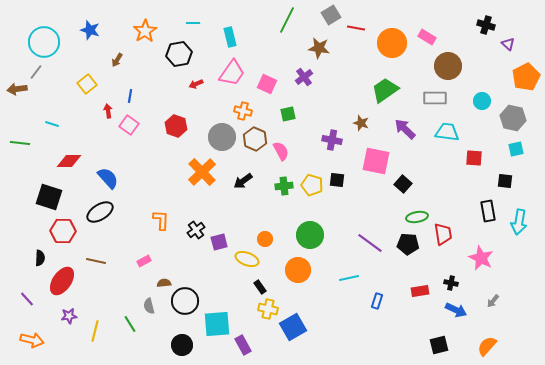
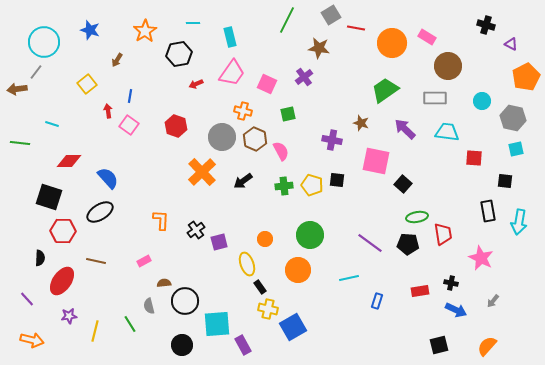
purple triangle at (508, 44): moved 3 px right; rotated 16 degrees counterclockwise
yellow ellipse at (247, 259): moved 5 px down; rotated 50 degrees clockwise
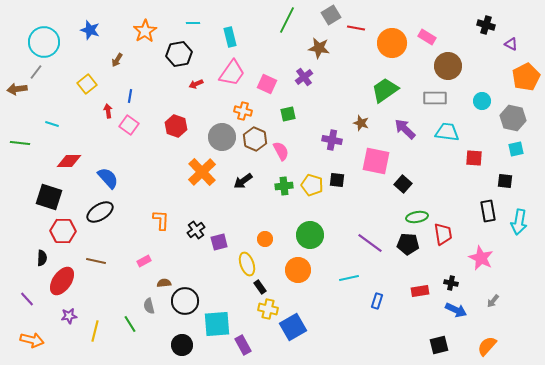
black semicircle at (40, 258): moved 2 px right
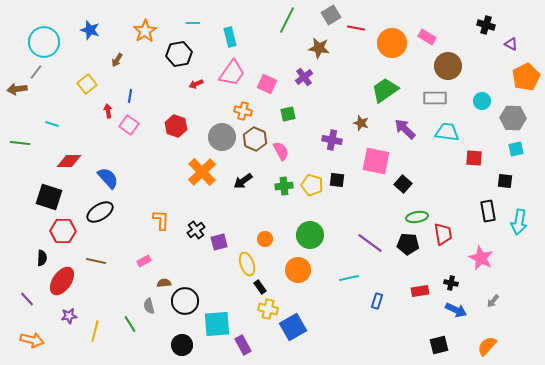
gray hexagon at (513, 118): rotated 10 degrees counterclockwise
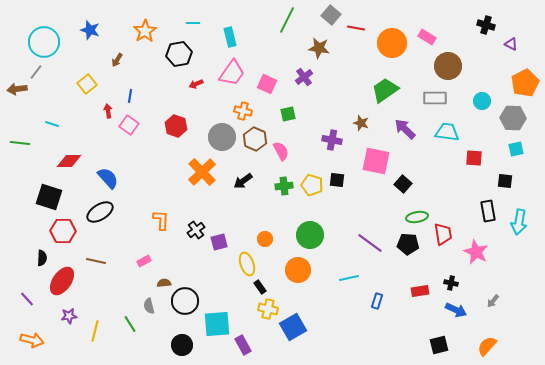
gray square at (331, 15): rotated 18 degrees counterclockwise
orange pentagon at (526, 77): moved 1 px left, 6 px down
pink star at (481, 258): moved 5 px left, 6 px up
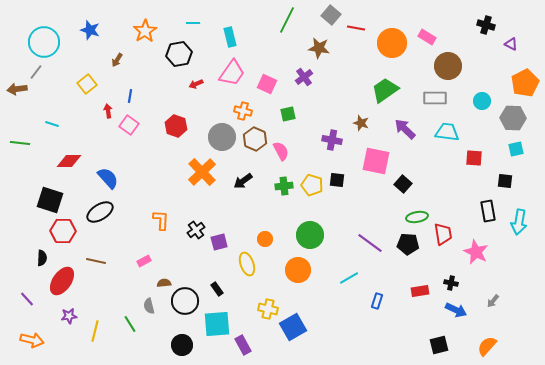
black square at (49, 197): moved 1 px right, 3 px down
cyan line at (349, 278): rotated 18 degrees counterclockwise
black rectangle at (260, 287): moved 43 px left, 2 px down
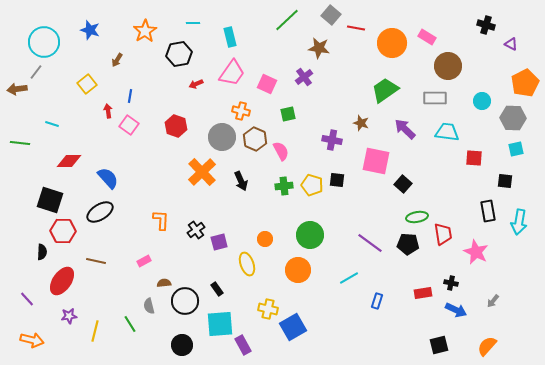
green line at (287, 20): rotated 20 degrees clockwise
orange cross at (243, 111): moved 2 px left
black arrow at (243, 181): moved 2 px left; rotated 78 degrees counterclockwise
black semicircle at (42, 258): moved 6 px up
red rectangle at (420, 291): moved 3 px right, 2 px down
cyan square at (217, 324): moved 3 px right
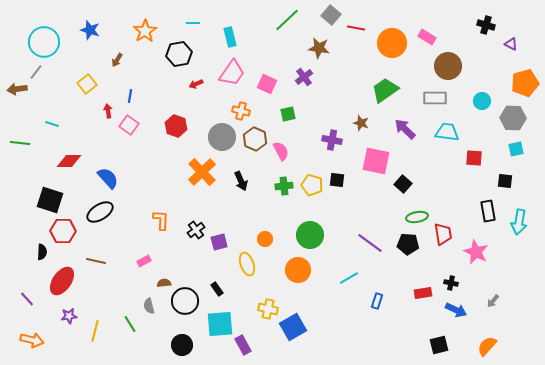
orange pentagon at (525, 83): rotated 12 degrees clockwise
